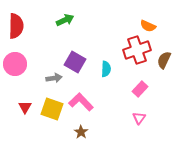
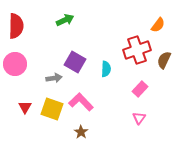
orange semicircle: moved 10 px right, 1 px up; rotated 77 degrees counterclockwise
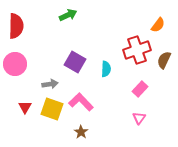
green arrow: moved 3 px right, 5 px up
gray arrow: moved 4 px left, 6 px down
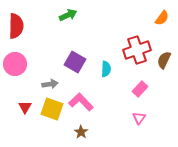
orange semicircle: moved 4 px right, 7 px up
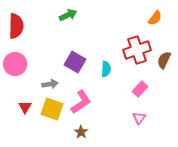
orange semicircle: moved 7 px left
pink L-shape: rotated 100 degrees clockwise
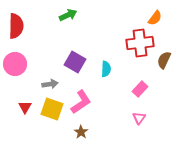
red cross: moved 3 px right, 7 px up; rotated 12 degrees clockwise
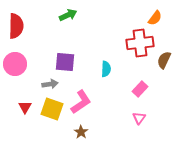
purple square: moved 10 px left; rotated 25 degrees counterclockwise
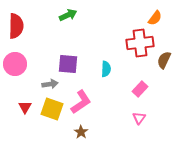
purple square: moved 3 px right, 2 px down
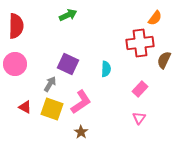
purple square: rotated 20 degrees clockwise
gray arrow: rotated 49 degrees counterclockwise
red triangle: rotated 32 degrees counterclockwise
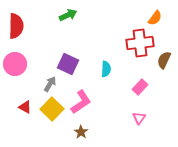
pink rectangle: moved 2 px up
yellow square: rotated 25 degrees clockwise
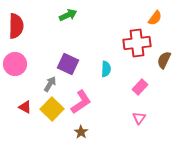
red cross: moved 3 px left
